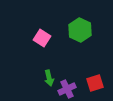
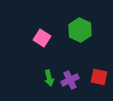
red square: moved 4 px right, 6 px up; rotated 30 degrees clockwise
purple cross: moved 3 px right, 9 px up
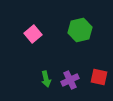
green hexagon: rotated 20 degrees clockwise
pink square: moved 9 px left, 4 px up; rotated 18 degrees clockwise
green arrow: moved 3 px left, 1 px down
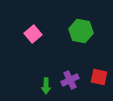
green hexagon: moved 1 px right, 1 px down; rotated 25 degrees clockwise
green arrow: moved 7 px down; rotated 14 degrees clockwise
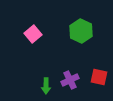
green hexagon: rotated 15 degrees clockwise
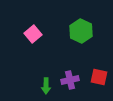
purple cross: rotated 12 degrees clockwise
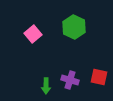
green hexagon: moved 7 px left, 4 px up
purple cross: rotated 30 degrees clockwise
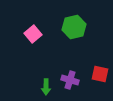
green hexagon: rotated 20 degrees clockwise
red square: moved 1 px right, 3 px up
green arrow: moved 1 px down
